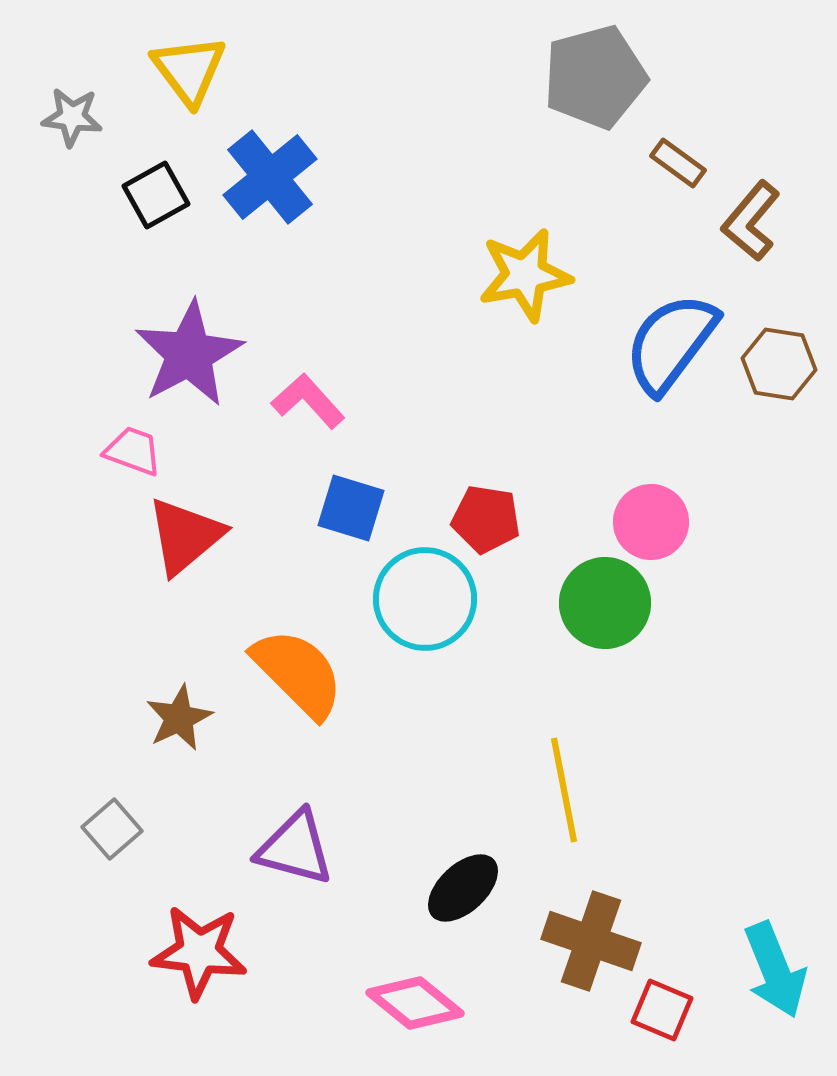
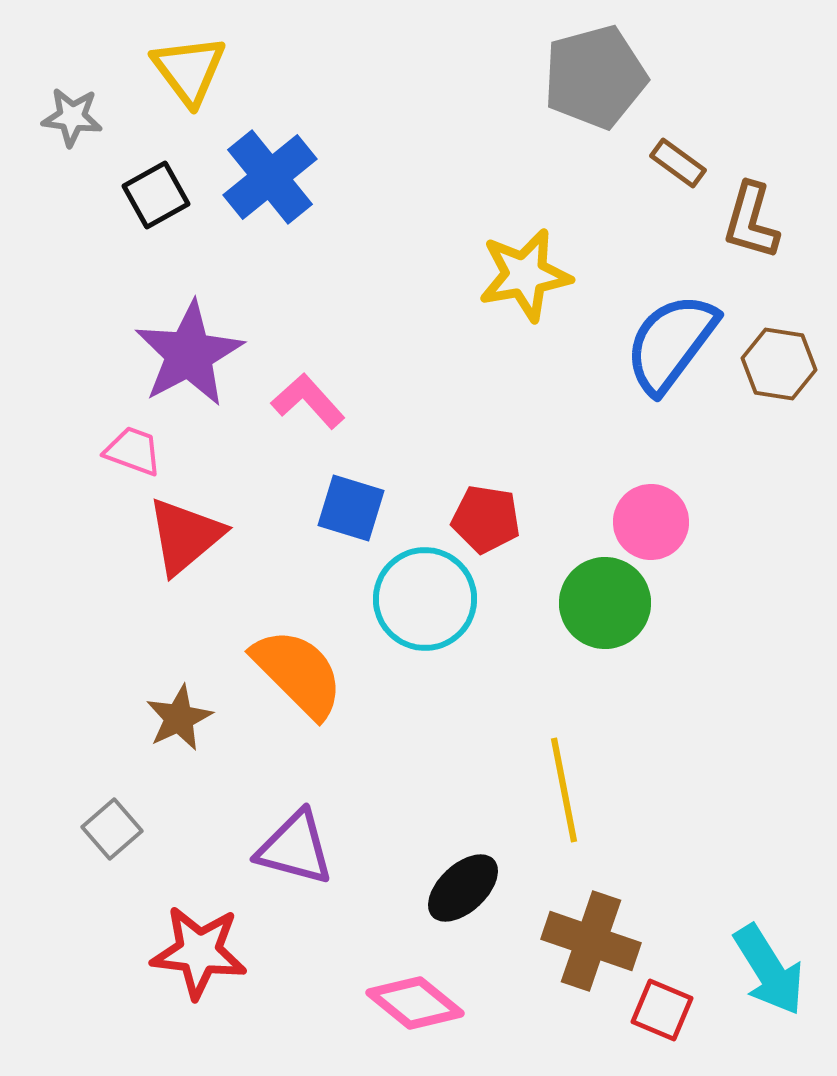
brown L-shape: rotated 24 degrees counterclockwise
cyan arrow: moved 6 px left; rotated 10 degrees counterclockwise
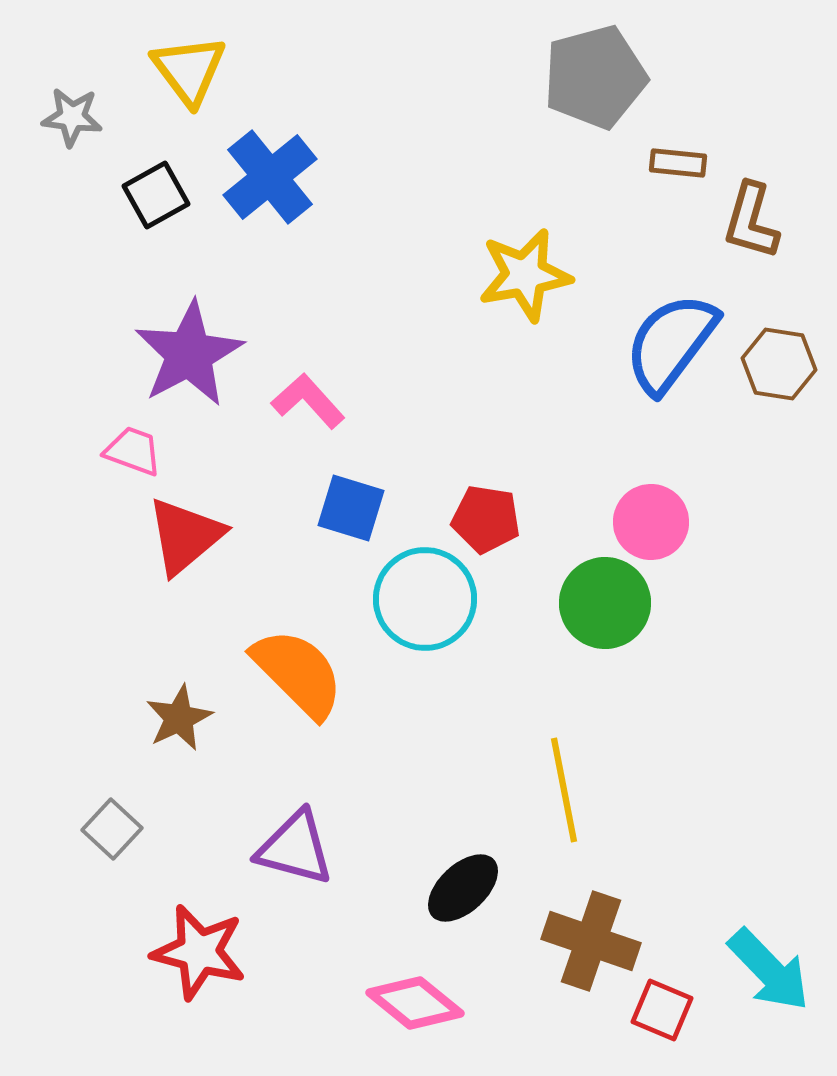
brown rectangle: rotated 30 degrees counterclockwise
gray square: rotated 6 degrees counterclockwise
red star: rotated 8 degrees clockwise
cyan arrow: rotated 12 degrees counterclockwise
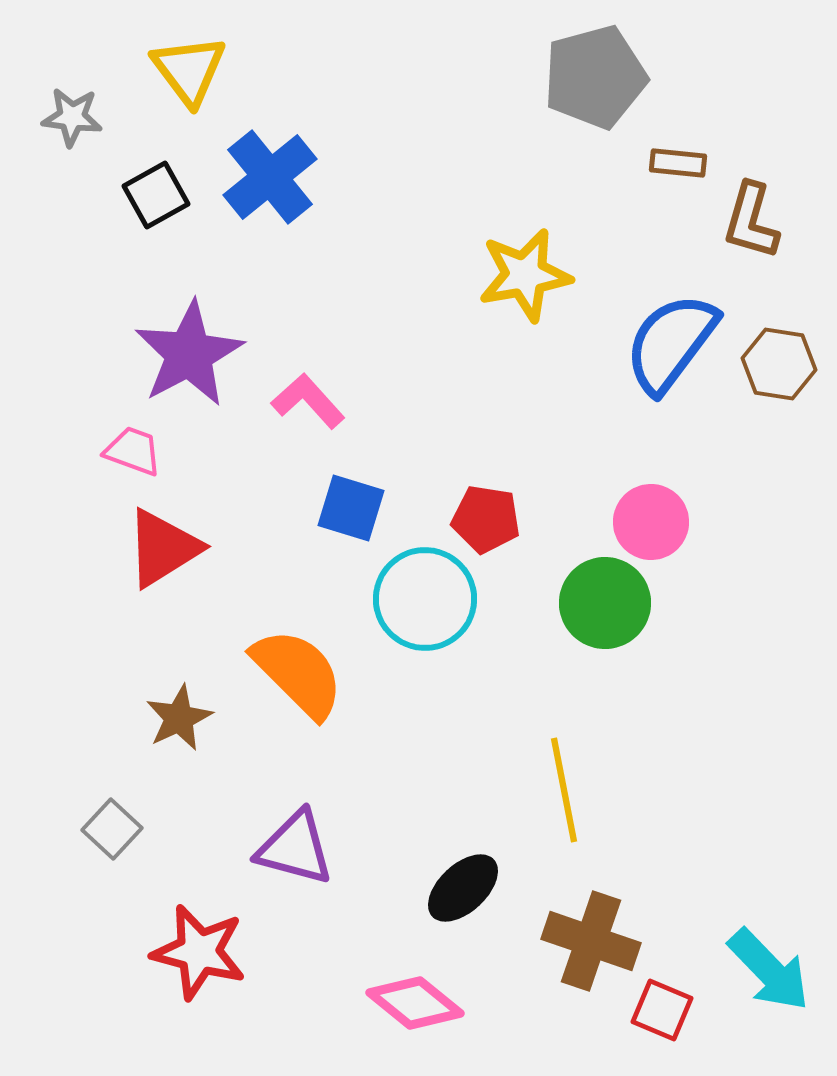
red triangle: moved 22 px left, 12 px down; rotated 8 degrees clockwise
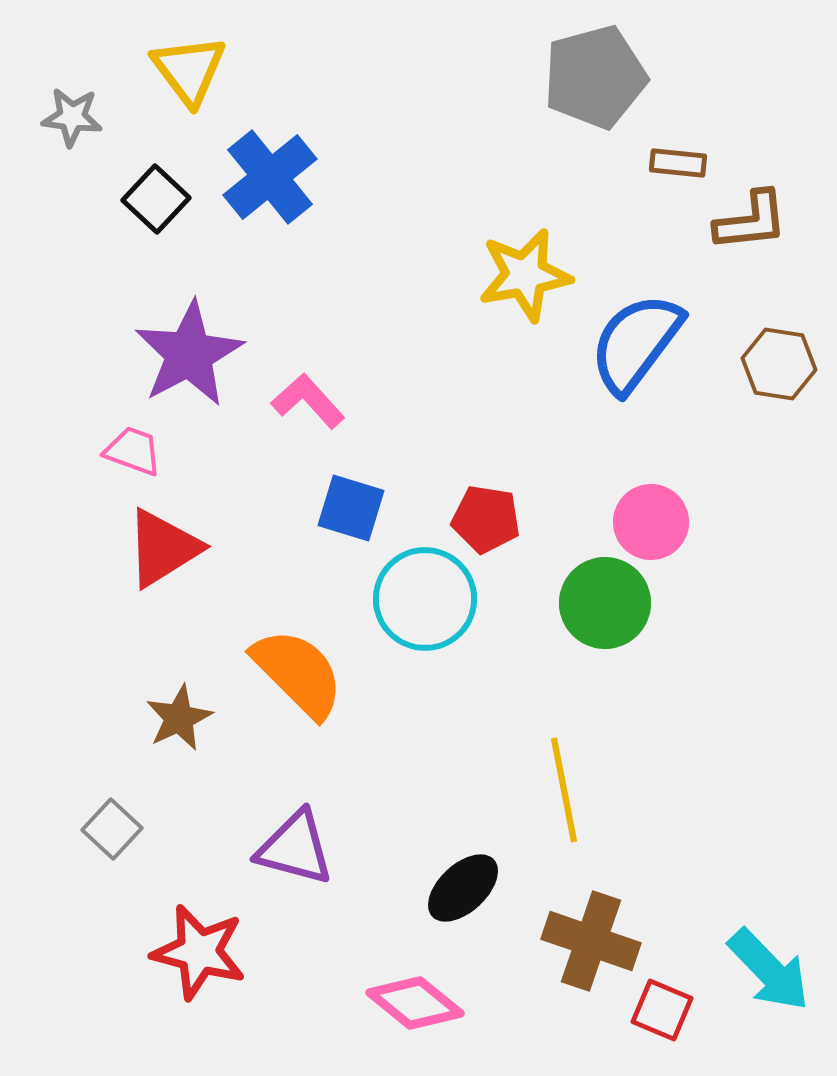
black square: moved 4 px down; rotated 18 degrees counterclockwise
brown L-shape: rotated 112 degrees counterclockwise
blue semicircle: moved 35 px left
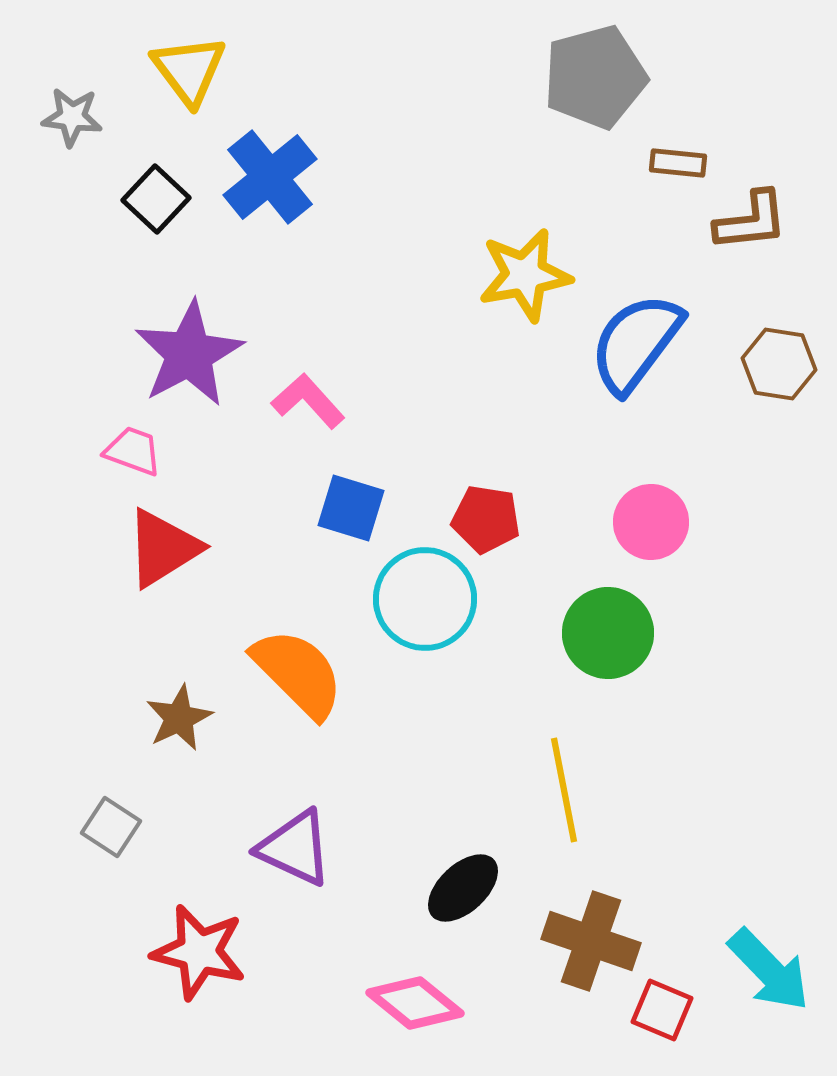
green circle: moved 3 px right, 30 px down
gray square: moved 1 px left, 2 px up; rotated 10 degrees counterclockwise
purple triangle: rotated 10 degrees clockwise
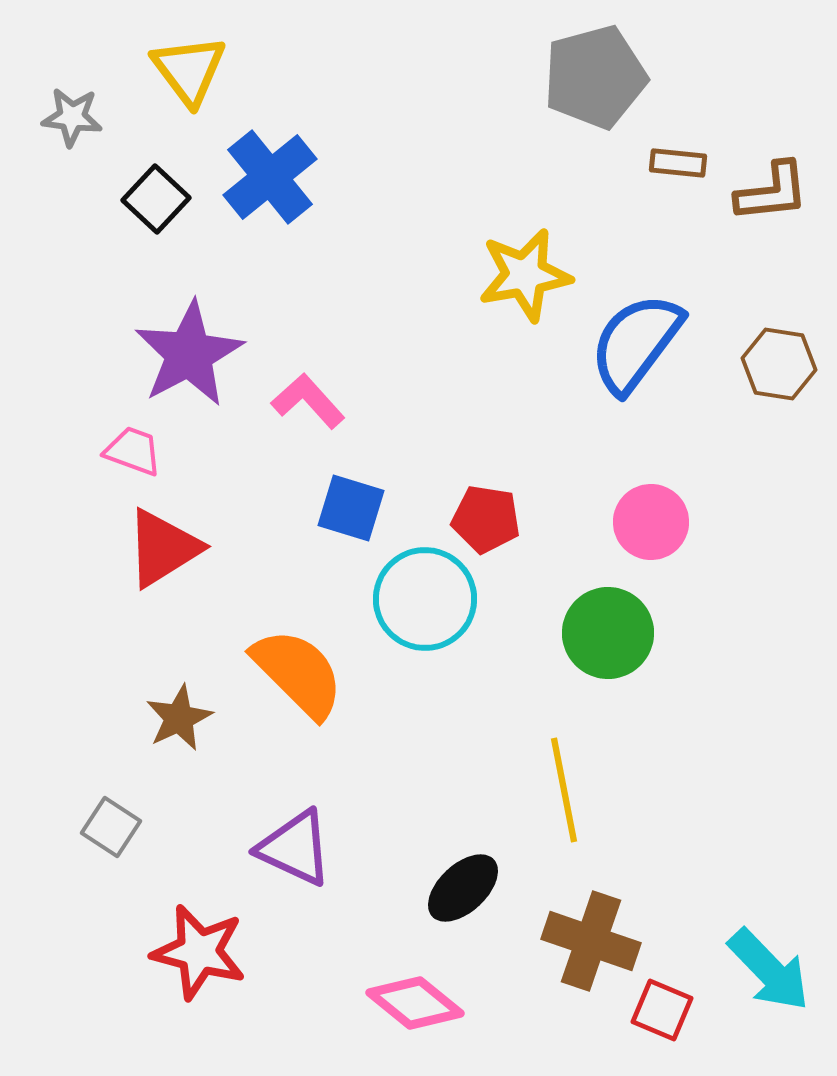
brown L-shape: moved 21 px right, 29 px up
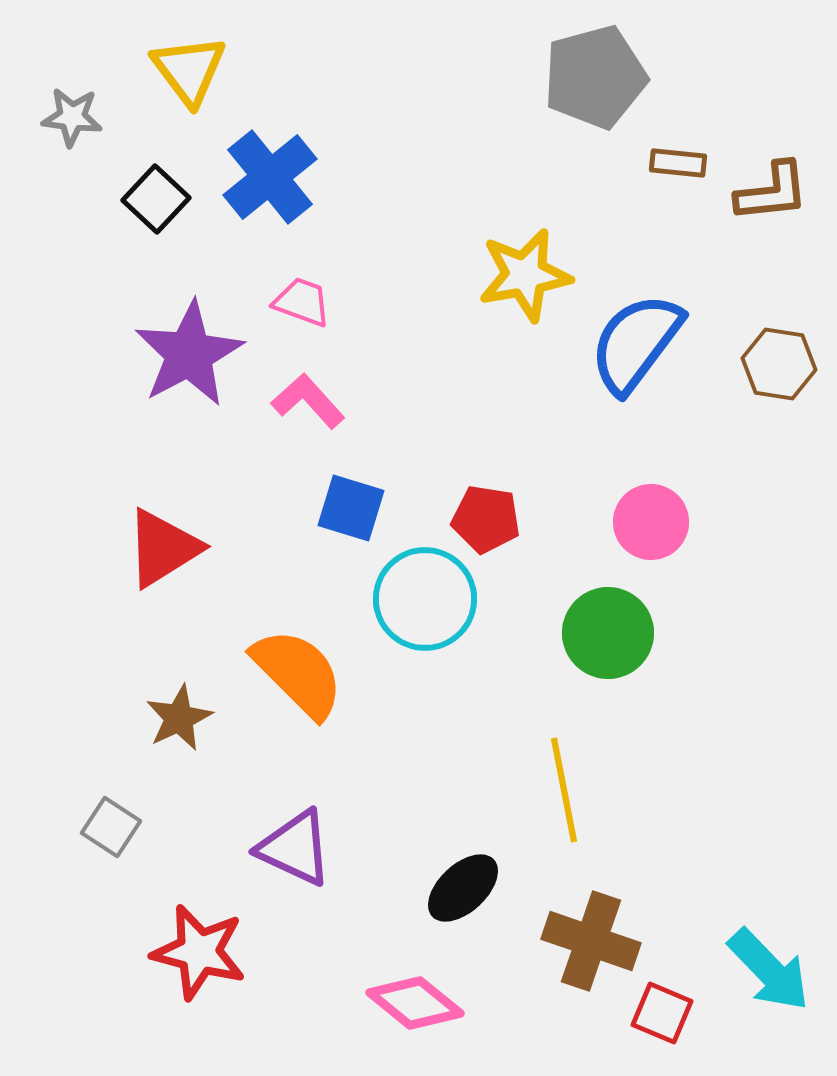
pink trapezoid: moved 169 px right, 149 px up
red square: moved 3 px down
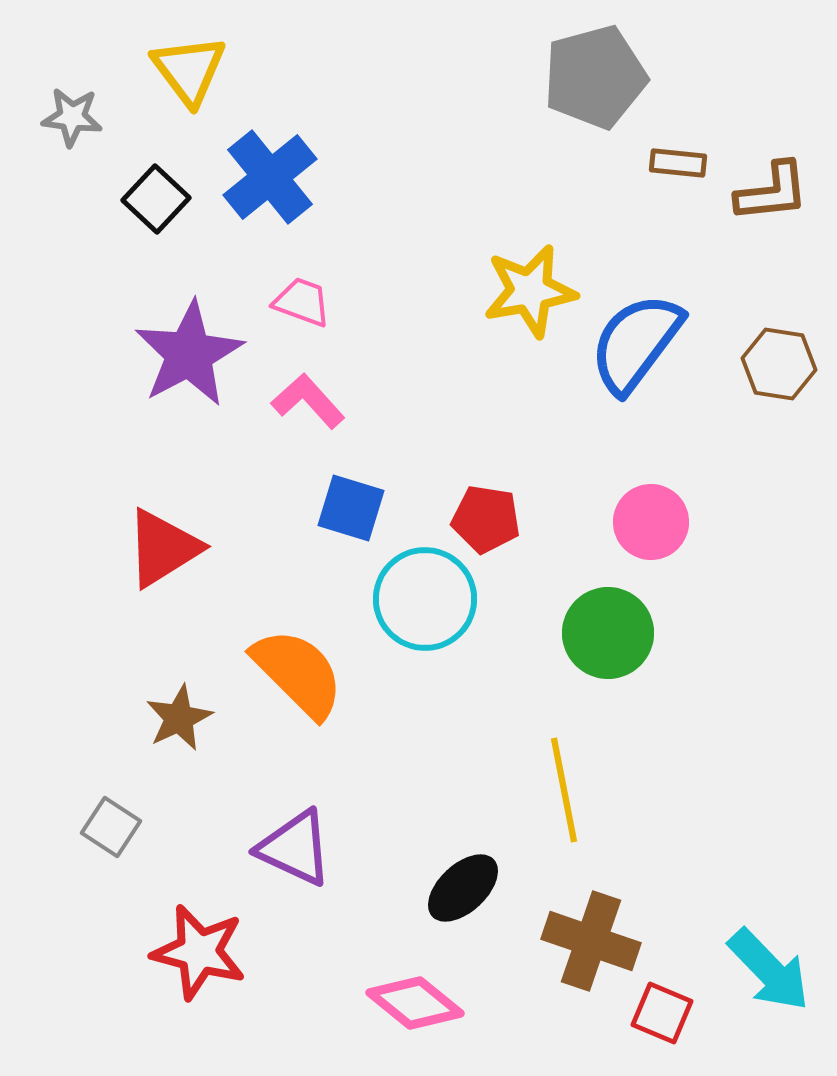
yellow star: moved 5 px right, 16 px down
